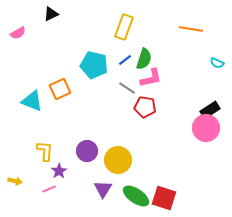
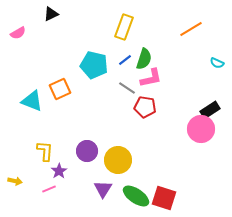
orange line: rotated 40 degrees counterclockwise
pink circle: moved 5 px left, 1 px down
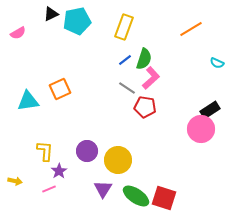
cyan pentagon: moved 17 px left, 44 px up; rotated 24 degrees counterclockwise
pink L-shape: rotated 30 degrees counterclockwise
cyan triangle: moved 4 px left; rotated 30 degrees counterclockwise
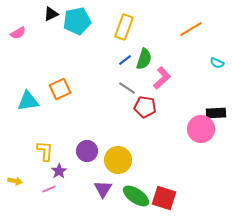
pink L-shape: moved 11 px right
black rectangle: moved 6 px right, 3 px down; rotated 30 degrees clockwise
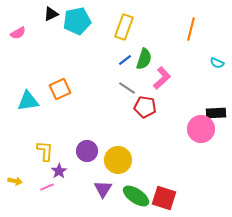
orange line: rotated 45 degrees counterclockwise
pink line: moved 2 px left, 2 px up
